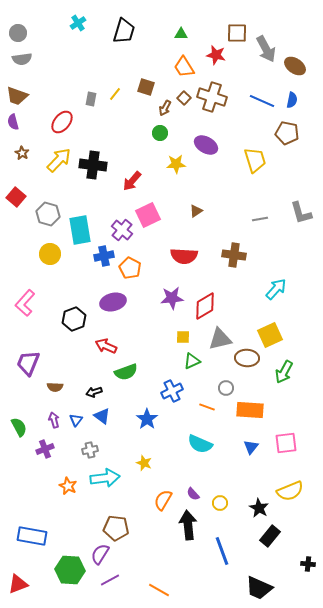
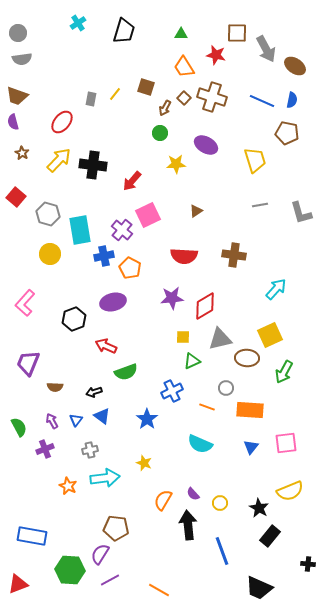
gray line at (260, 219): moved 14 px up
purple arrow at (54, 420): moved 2 px left, 1 px down; rotated 14 degrees counterclockwise
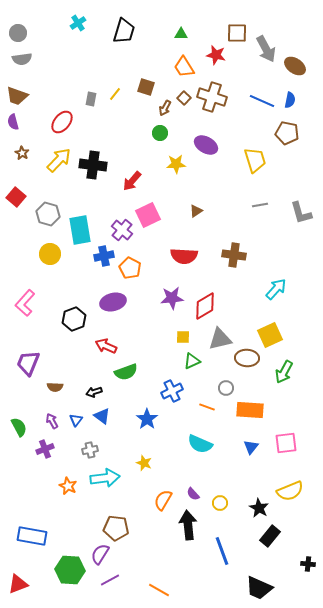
blue semicircle at (292, 100): moved 2 px left
